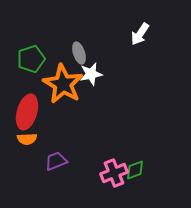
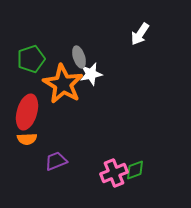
gray ellipse: moved 4 px down
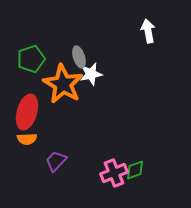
white arrow: moved 8 px right, 3 px up; rotated 135 degrees clockwise
purple trapezoid: rotated 25 degrees counterclockwise
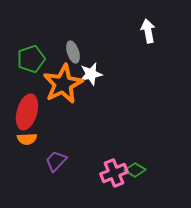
gray ellipse: moved 6 px left, 5 px up
orange star: rotated 15 degrees clockwise
green diamond: rotated 50 degrees clockwise
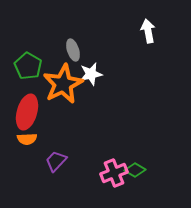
gray ellipse: moved 2 px up
green pentagon: moved 3 px left, 7 px down; rotated 24 degrees counterclockwise
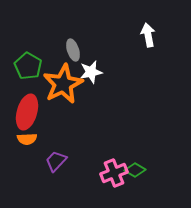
white arrow: moved 4 px down
white star: moved 2 px up
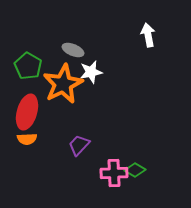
gray ellipse: rotated 50 degrees counterclockwise
purple trapezoid: moved 23 px right, 16 px up
pink cross: rotated 20 degrees clockwise
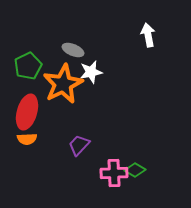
green pentagon: rotated 16 degrees clockwise
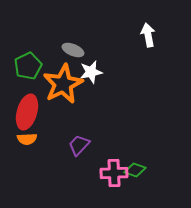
green diamond: rotated 10 degrees counterclockwise
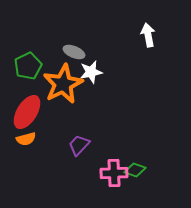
gray ellipse: moved 1 px right, 2 px down
red ellipse: rotated 16 degrees clockwise
orange semicircle: moved 1 px left; rotated 12 degrees counterclockwise
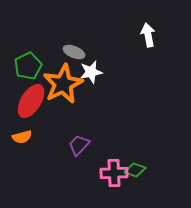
red ellipse: moved 4 px right, 11 px up
orange semicircle: moved 4 px left, 2 px up
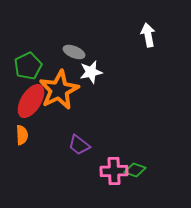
orange star: moved 4 px left, 6 px down
orange semicircle: moved 2 px up; rotated 78 degrees counterclockwise
purple trapezoid: rotated 95 degrees counterclockwise
pink cross: moved 2 px up
